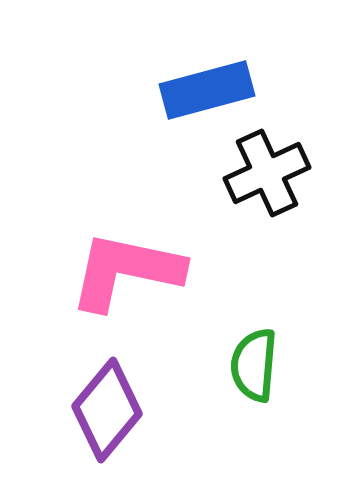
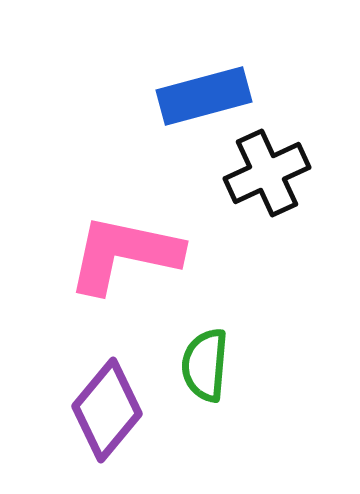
blue rectangle: moved 3 px left, 6 px down
pink L-shape: moved 2 px left, 17 px up
green semicircle: moved 49 px left
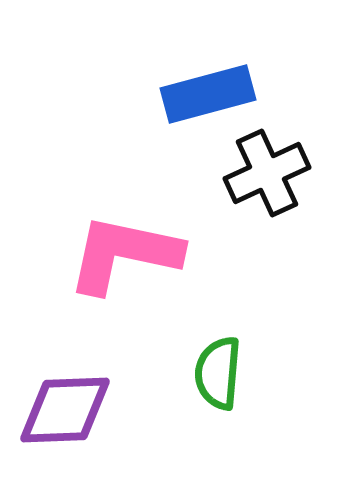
blue rectangle: moved 4 px right, 2 px up
green semicircle: moved 13 px right, 8 px down
purple diamond: moved 42 px left; rotated 48 degrees clockwise
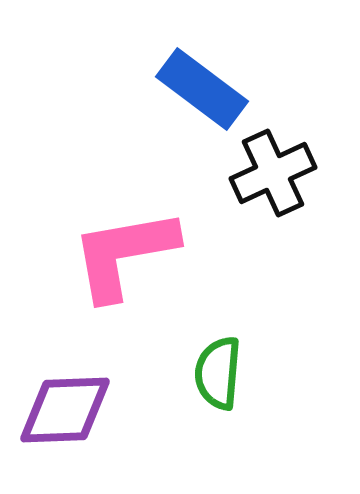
blue rectangle: moved 6 px left, 5 px up; rotated 52 degrees clockwise
black cross: moved 6 px right
pink L-shape: rotated 22 degrees counterclockwise
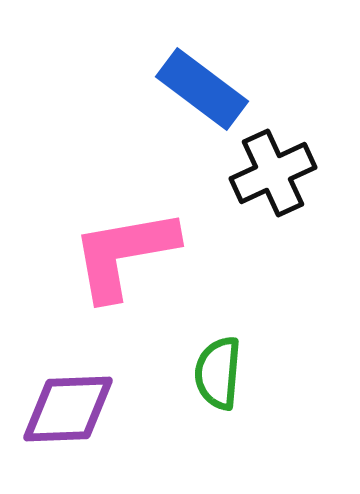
purple diamond: moved 3 px right, 1 px up
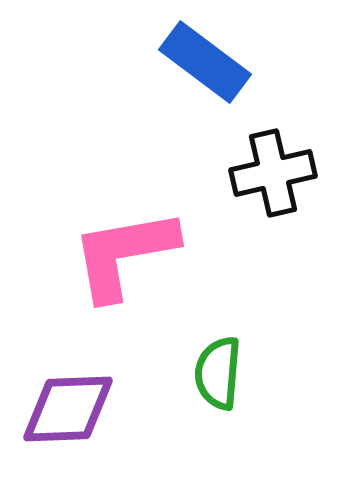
blue rectangle: moved 3 px right, 27 px up
black cross: rotated 12 degrees clockwise
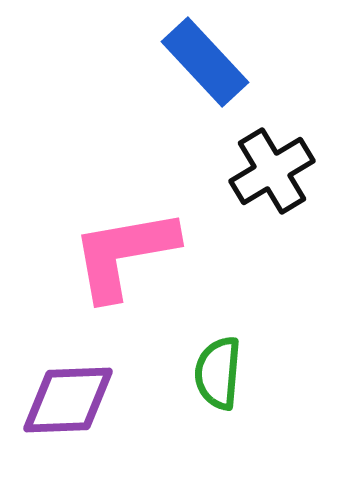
blue rectangle: rotated 10 degrees clockwise
black cross: moved 1 px left, 2 px up; rotated 18 degrees counterclockwise
purple diamond: moved 9 px up
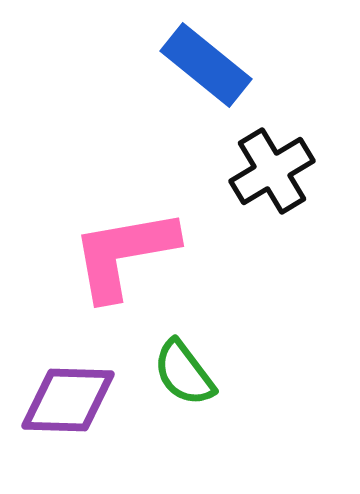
blue rectangle: moved 1 px right, 3 px down; rotated 8 degrees counterclockwise
green semicircle: moved 34 px left; rotated 42 degrees counterclockwise
purple diamond: rotated 4 degrees clockwise
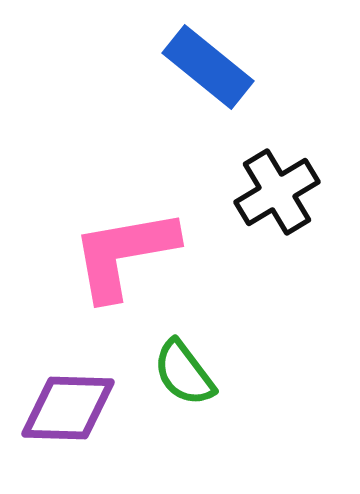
blue rectangle: moved 2 px right, 2 px down
black cross: moved 5 px right, 21 px down
purple diamond: moved 8 px down
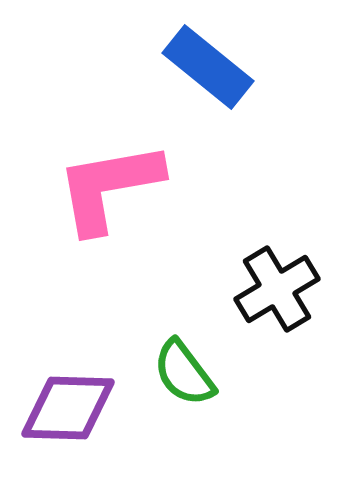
black cross: moved 97 px down
pink L-shape: moved 15 px left, 67 px up
